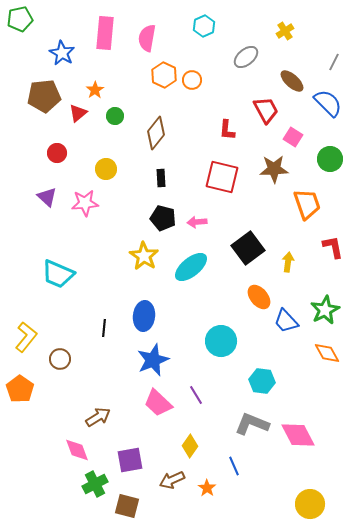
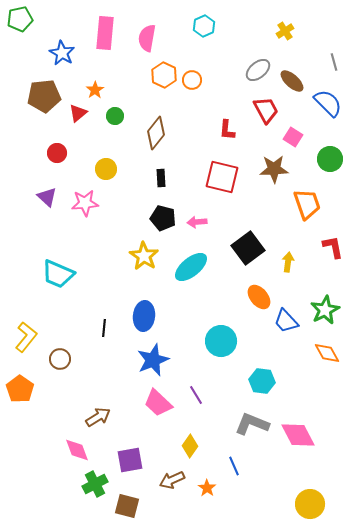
gray ellipse at (246, 57): moved 12 px right, 13 px down
gray line at (334, 62): rotated 42 degrees counterclockwise
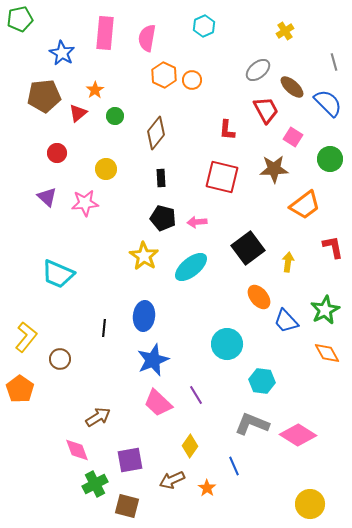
brown ellipse at (292, 81): moved 6 px down
orange trapezoid at (307, 204): moved 2 px left, 1 px down; rotated 72 degrees clockwise
cyan circle at (221, 341): moved 6 px right, 3 px down
pink diamond at (298, 435): rotated 30 degrees counterclockwise
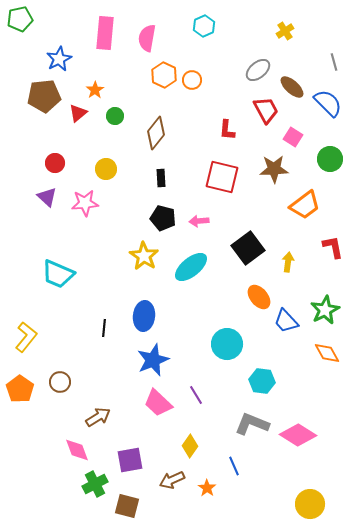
blue star at (62, 53): moved 3 px left, 6 px down; rotated 15 degrees clockwise
red circle at (57, 153): moved 2 px left, 10 px down
pink arrow at (197, 222): moved 2 px right, 1 px up
brown circle at (60, 359): moved 23 px down
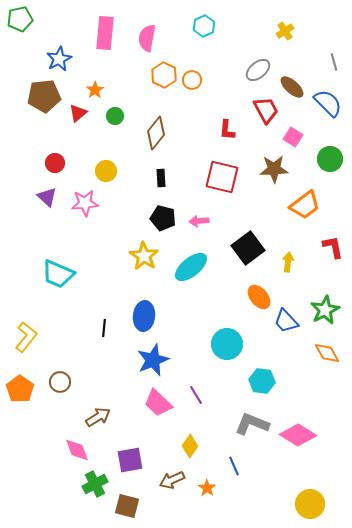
yellow circle at (106, 169): moved 2 px down
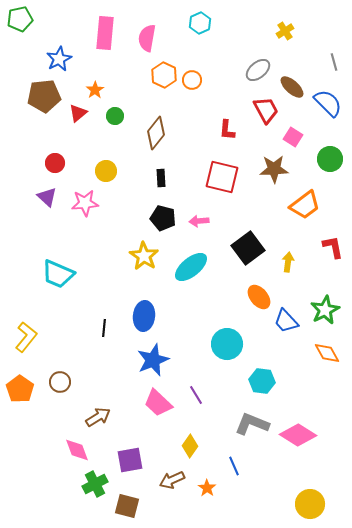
cyan hexagon at (204, 26): moved 4 px left, 3 px up
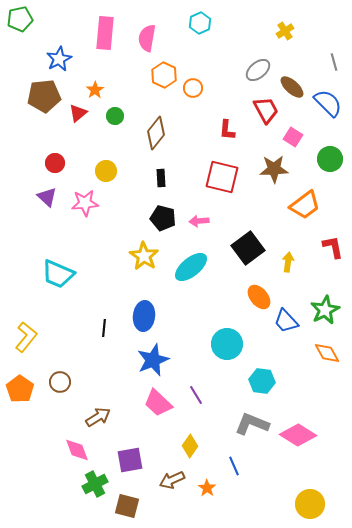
orange circle at (192, 80): moved 1 px right, 8 px down
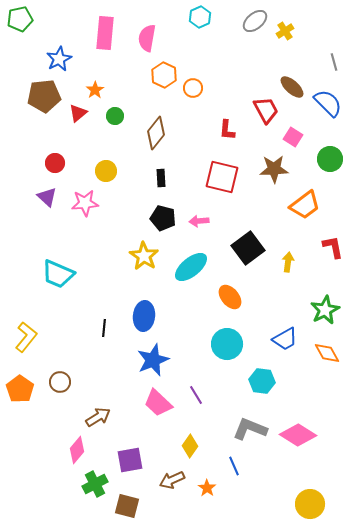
cyan hexagon at (200, 23): moved 6 px up
gray ellipse at (258, 70): moved 3 px left, 49 px up
orange ellipse at (259, 297): moved 29 px left
blue trapezoid at (286, 321): moved 1 px left, 18 px down; rotated 76 degrees counterclockwise
gray L-shape at (252, 424): moved 2 px left, 5 px down
pink diamond at (77, 450): rotated 60 degrees clockwise
